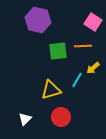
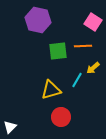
white triangle: moved 15 px left, 8 px down
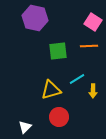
purple hexagon: moved 3 px left, 2 px up
orange line: moved 6 px right
yellow arrow: moved 23 px down; rotated 48 degrees counterclockwise
cyan line: moved 1 px up; rotated 28 degrees clockwise
red circle: moved 2 px left
white triangle: moved 15 px right
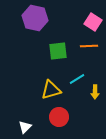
yellow arrow: moved 2 px right, 1 px down
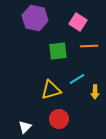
pink square: moved 15 px left
red circle: moved 2 px down
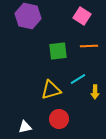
purple hexagon: moved 7 px left, 2 px up
pink square: moved 4 px right, 6 px up
cyan line: moved 1 px right
white triangle: rotated 32 degrees clockwise
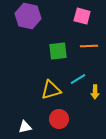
pink square: rotated 18 degrees counterclockwise
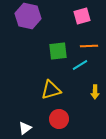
pink square: rotated 30 degrees counterclockwise
cyan line: moved 2 px right, 14 px up
white triangle: moved 1 px down; rotated 24 degrees counterclockwise
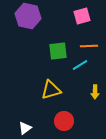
red circle: moved 5 px right, 2 px down
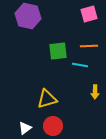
pink square: moved 7 px right, 2 px up
cyan line: rotated 42 degrees clockwise
yellow triangle: moved 4 px left, 9 px down
red circle: moved 11 px left, 5 px down
